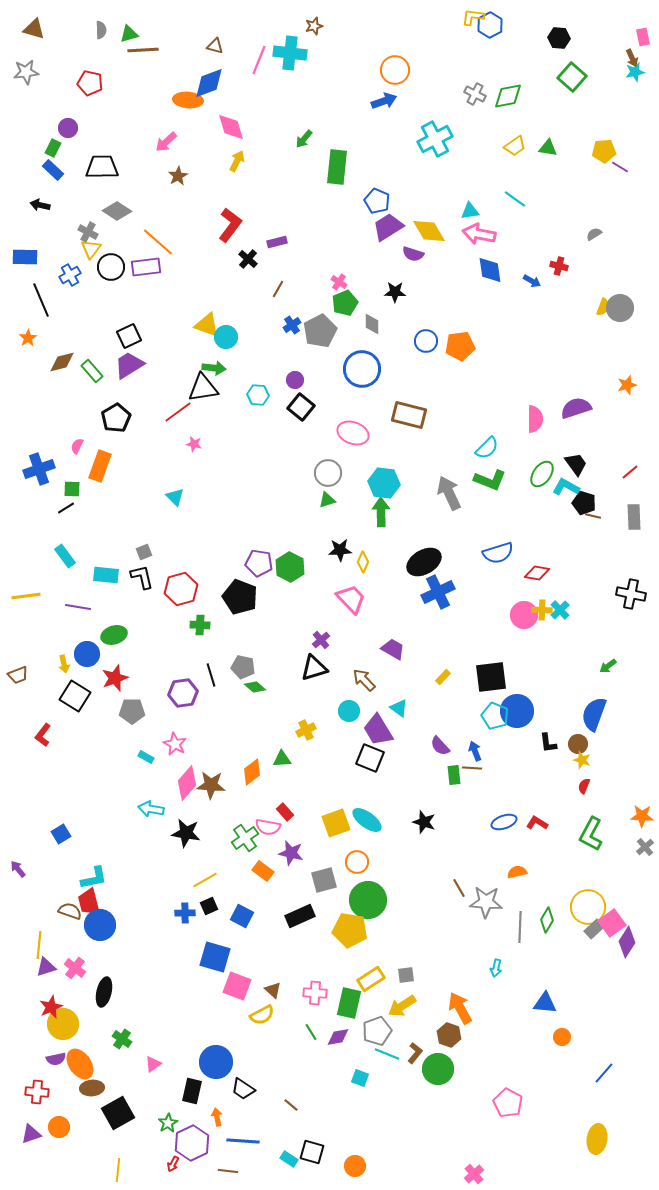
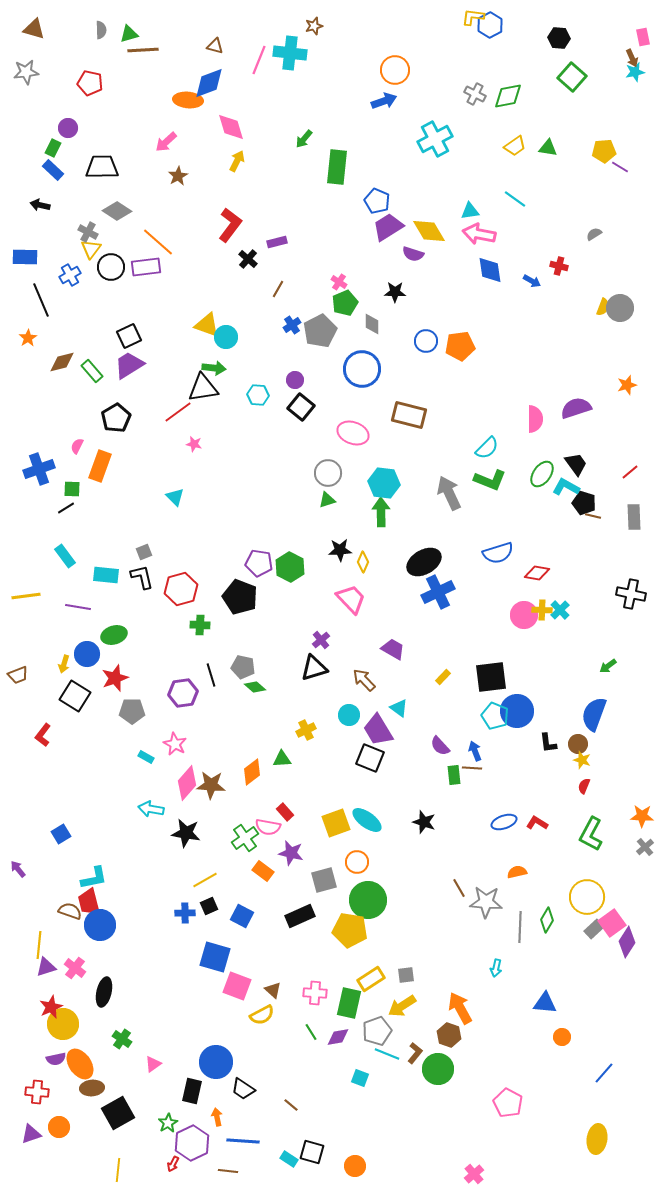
yellow arrow at (64, 664): rotated 30 degrees clockwise
cyan circle at (349, 711): moved 4 px down
yellow circle at (588, 907): moved 1 px left, 10 px up
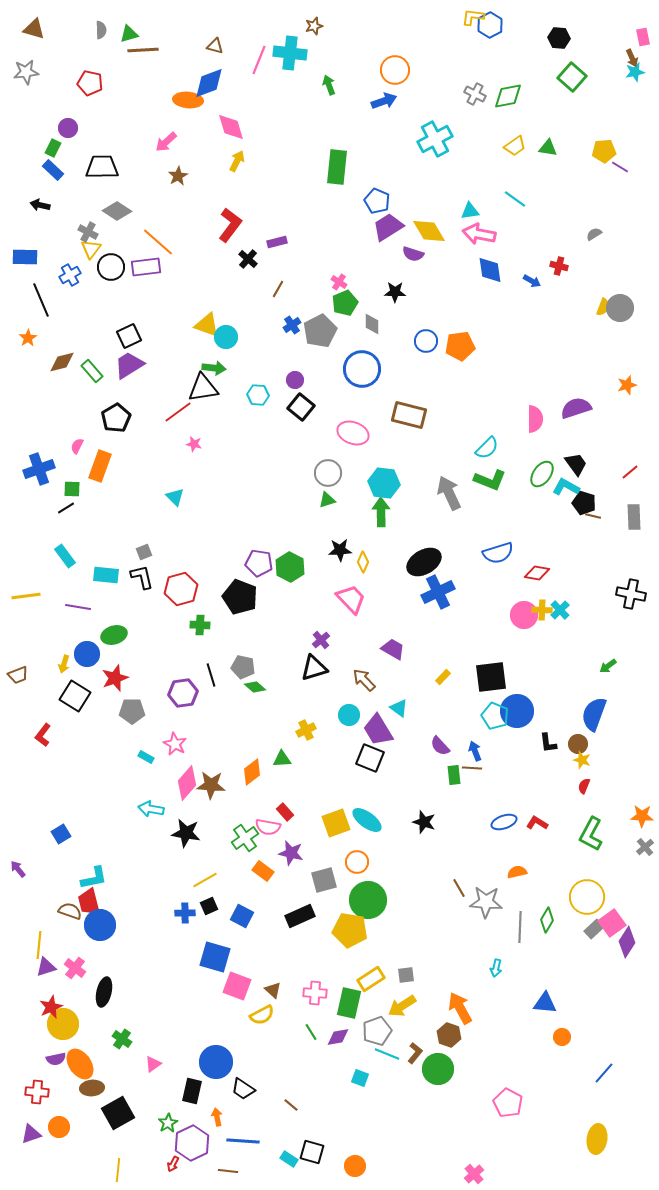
green arrow at (304, 139): moved 25 px right, 54 px up; rotated 120 degrees clockwise
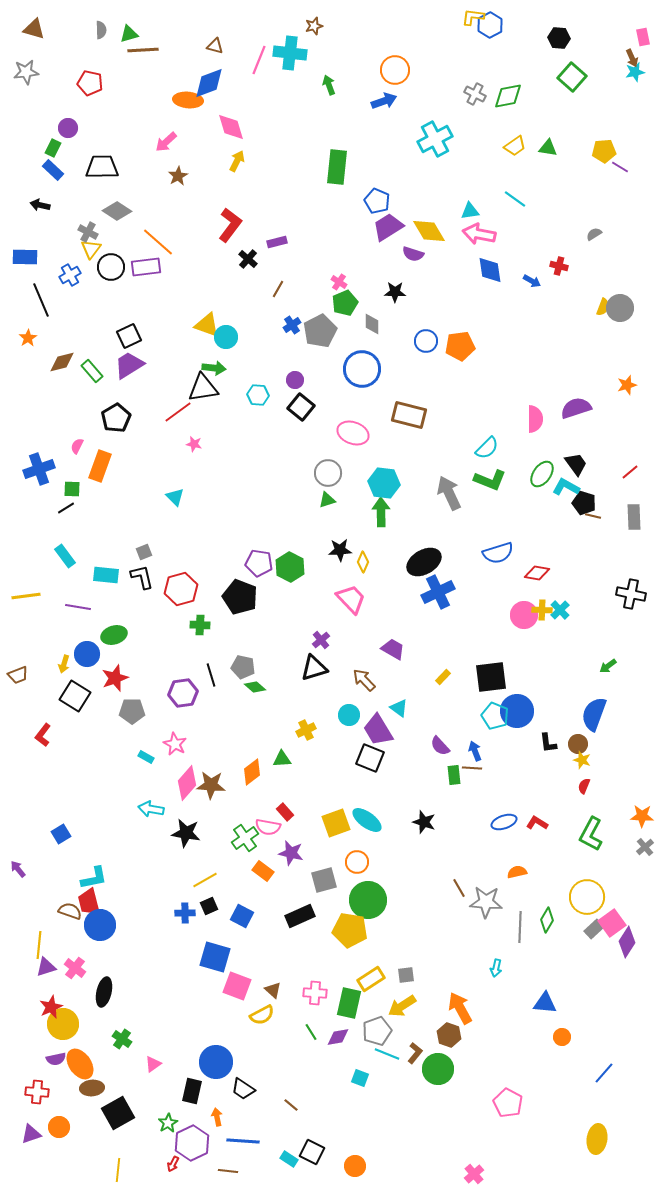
black square at (312, 1152): rotated 10 degrees clockwise
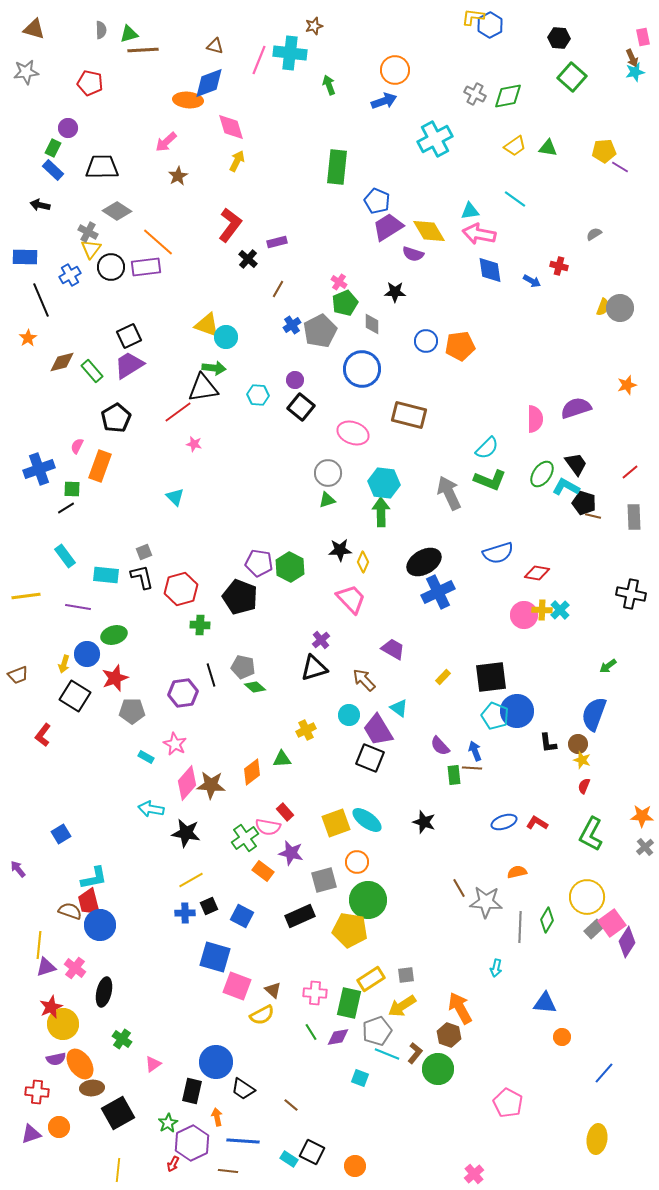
yellow line at (205, 880): moved 14 px left
